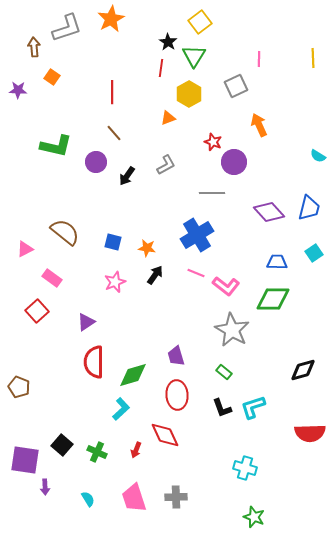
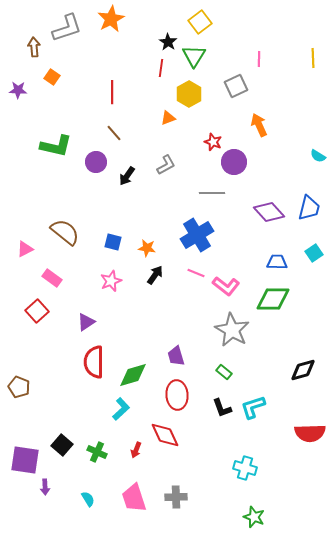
pink star at (115, 282): moved 4 px left, 1 px up
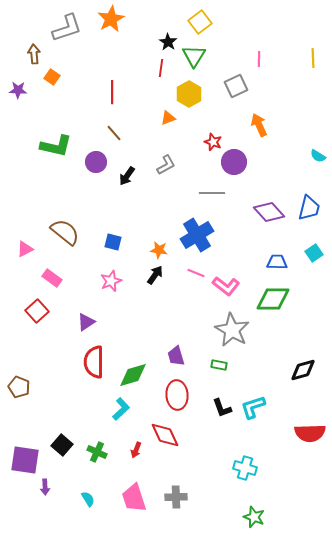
brown arrow at (34, 47): moved 7 px down
orange star at (147, 248): moved 12 px right, 2 px down
green rectangle at (224, 372): moved 5 px left, 7 px up; rotated 28 degrees counterclockwise
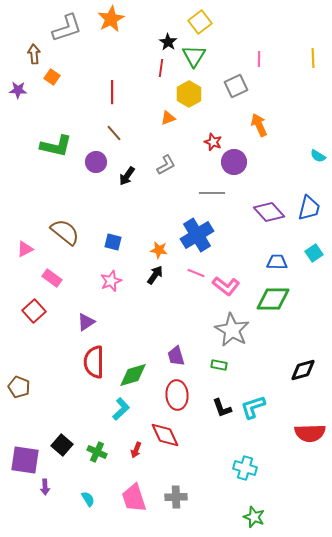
red square at (37, 311): moved 3 px left
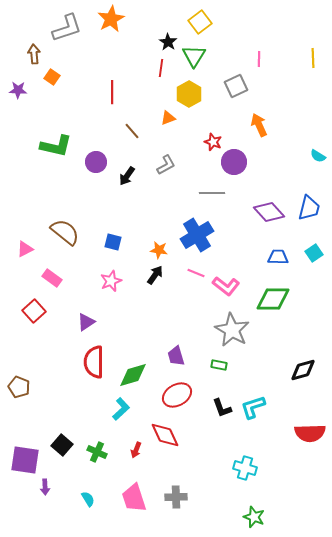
brown line at (114, 133): moved 18 px right, 2 px up
blue trapezoid at (277, 262): moved 1 px right, 5 px up
red ellipse at (177, 395): rotated 64 degrees clockwise
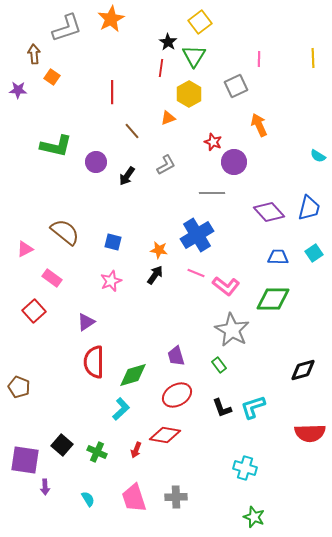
green rectangle at (219, 365): rotated 42 degrees clockwise
red diamond at (165, 435): rotated 56 degrees counterclockwise
